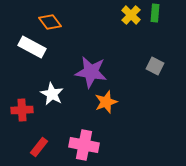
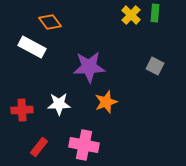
purple star: moved 2 px left, 5 px up; rotated 12 degrees counterclockwise
white star: moved 7 px right, 10 px down; rotated 30 degrees counterclockwise
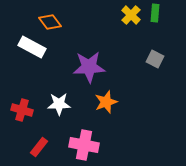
gray square: moved 7 px up
red cross: rotated 20 degrees clockwise
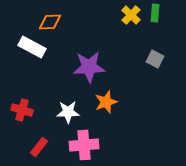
orange diamond: rotated 55 degrees counterclockwise
white star: moved 9 px right, 8 px down
pink cross: rotated 16 degrees counterclockwise
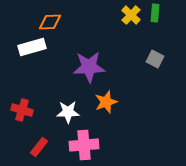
white rectangle: rotated 44 degrees counterclockwise
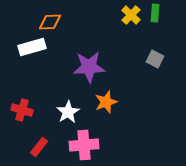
white star: rotated 30 degrees counterclockwise
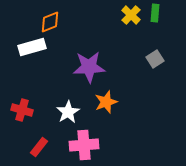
orange diamond: rotated 20 degrees counterclockwise
gray square: rotated 30 degrees clockwise
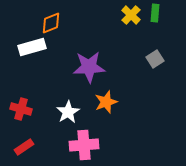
orange diamond: moved 1 px right, 1 px down
red cross: moved 1 px left, 1 px up
red rectangle: moved 15 px left; rotated 18 degrees clockwise
